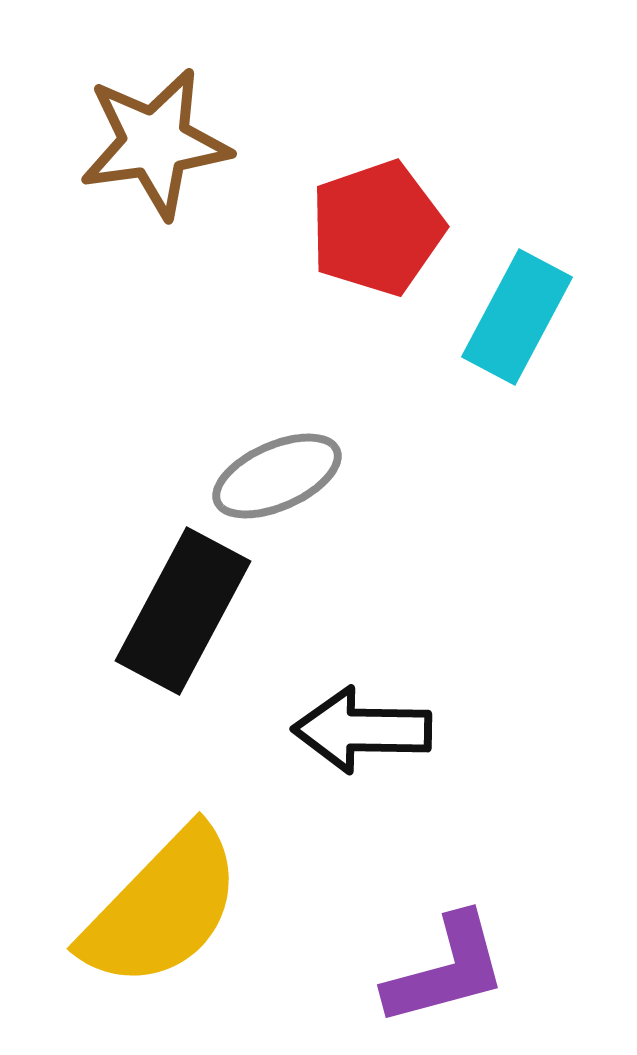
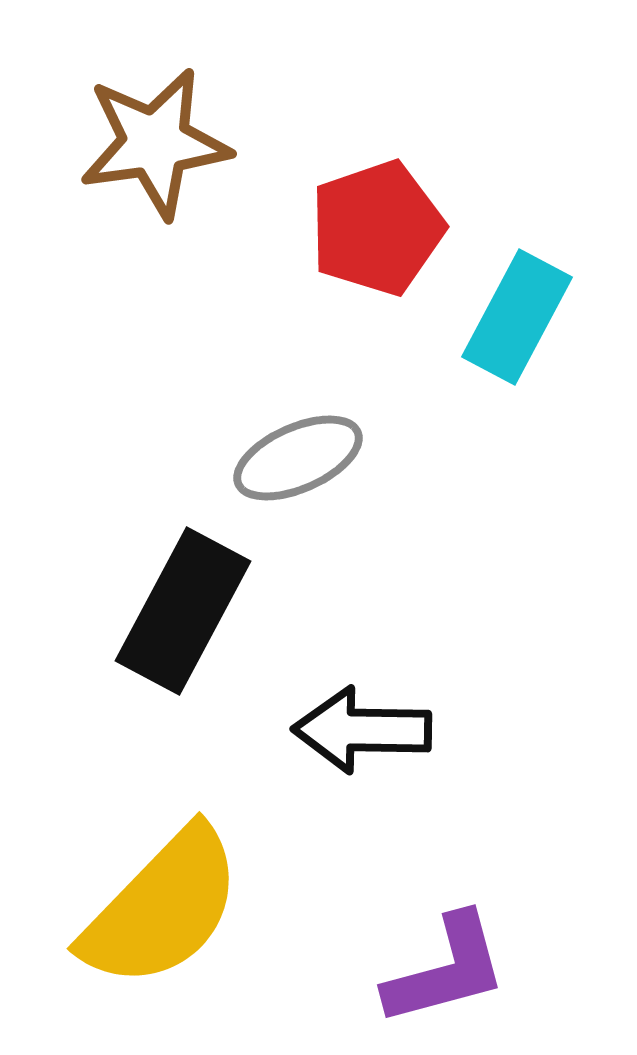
gray ellipse: moved 21 px right, 18 px up
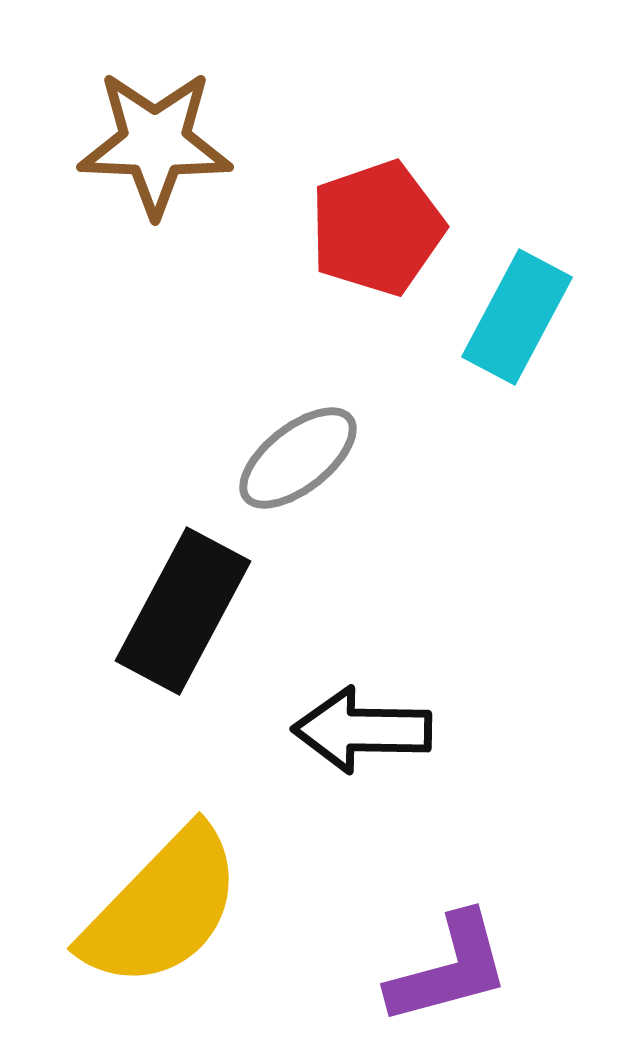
brown star: rotated 10 degrees clockwise
gray ellipse: rotated 14 degrees counterclockwise
purple L-shape: moved 3 px right, 1 px up
